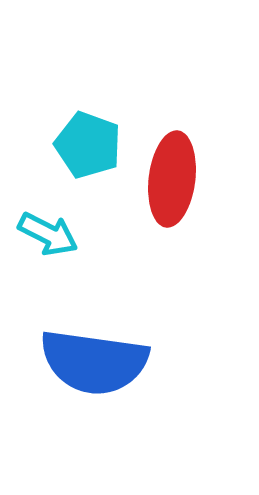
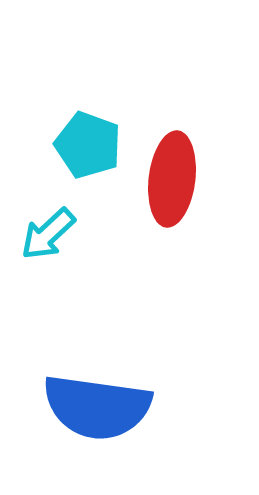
cyan arrow: rotated 110 degrees clockwise
blue semicircle: moved 3 px right, 45 px down
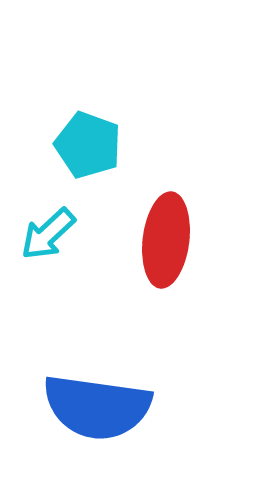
red ellipse: moved 6 px left, 61 px down
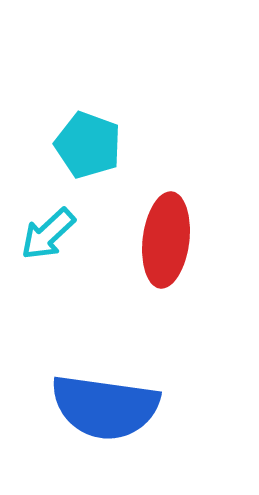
blue semicircle: moved 8 px right
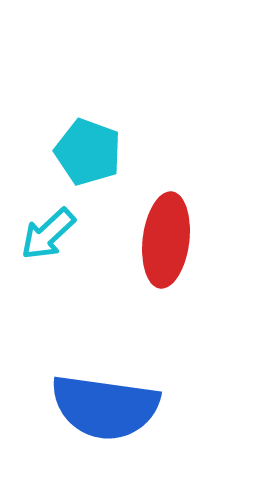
cyan pentagon: moved 7 px down
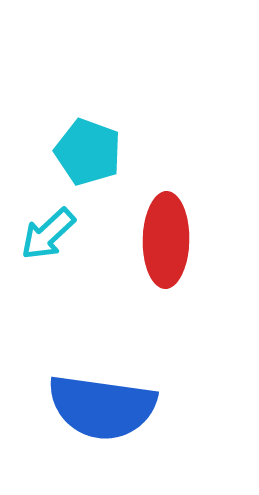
red ellipse: rotated 6 degrees counterclockwise
blue semicircle: moved 3 px left
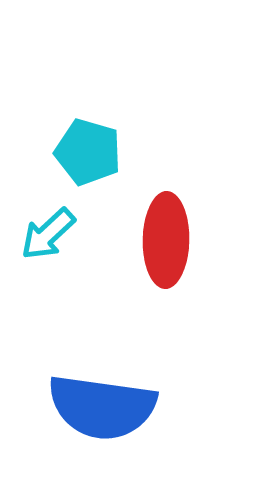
cyan pentagon: rotated 4 degrees counterclockwise
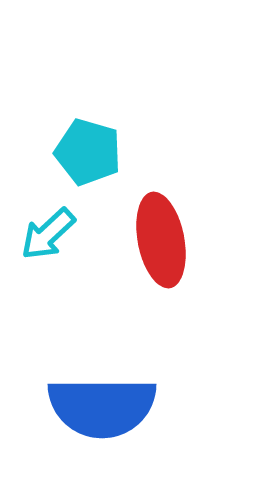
red ellipse: moved 5 px left; rotated 12 degrees counterclockwise
blue semicircle: rotated 8 degrees counterclockwise
